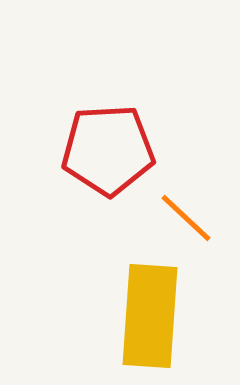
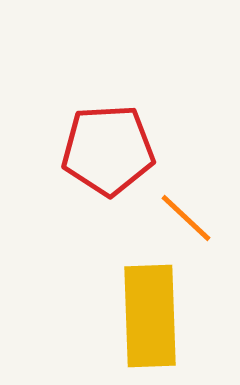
yellow rectangle: rotated 6 degrees counterclockwise
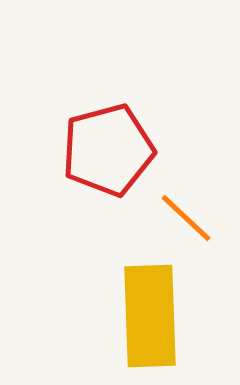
red pentagon: rotated 12 degrees counterclockwise
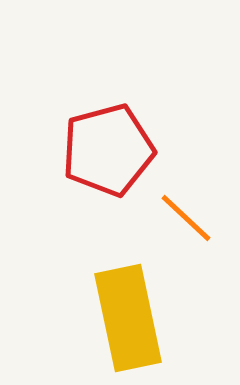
yellow rectangle: moved 22 px left, 2 px down; rotated 10 degrees counterclockwise
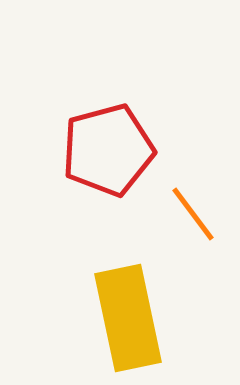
orange line: moved 7 px right, 4 px up; rotated 10 degrees clockwise
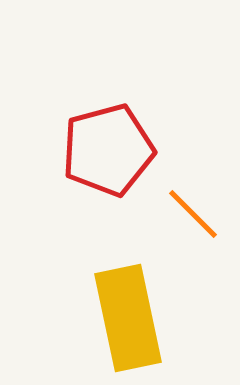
orange line: rotated 8 degrees counterclockwise
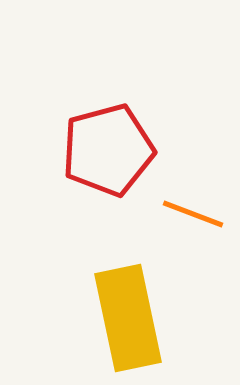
orange line: rotated 24 degrees counterclockwise
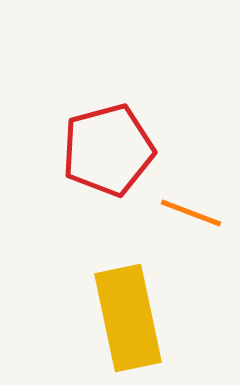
orange line: moved 2 px left, 1 px up
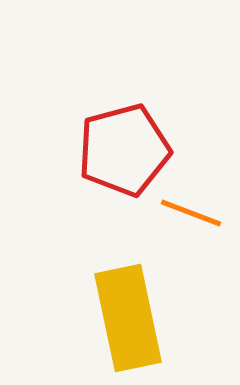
red pentagon: moved 16 px right
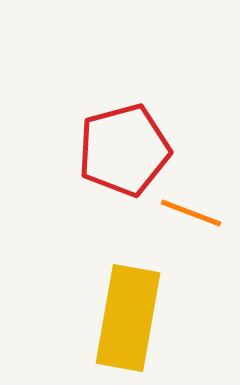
yellow rectangle: rotated 22 degrees clockwise
